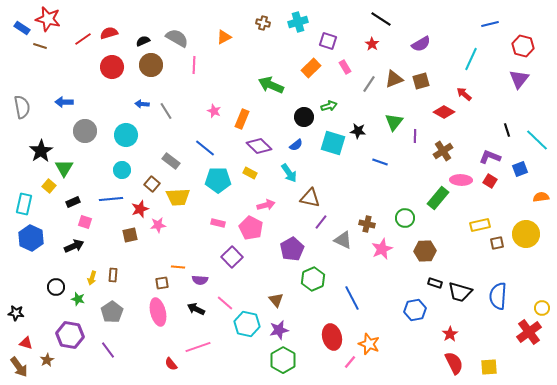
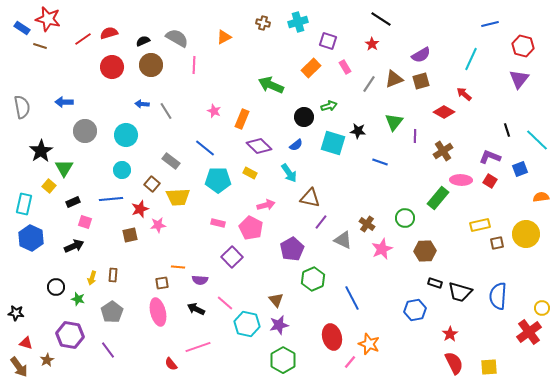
purple semicircle at (421, 44): moved 11 px down
brown cross at (367, 224): rotated 21 degrees clockwise
purple star at (279, 330): moved 5 px up
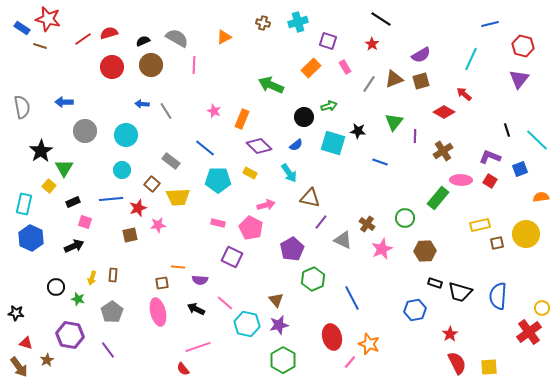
red star at (140, 209): moved 2 px left, 1 px up
purple square at (232, 257): rotated 20 degrees counterclockwise
red semicircle at (454, 363): moved 3 px right
red semicircle at (171, 364): moved 12 px right, 5 px down
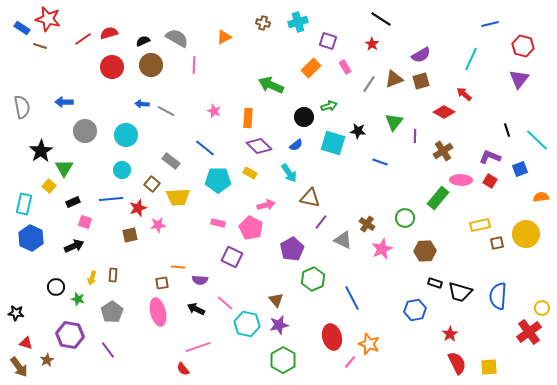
gray line at (166, 111): rotated 30 degrees counterclockwise
orange rectangle at (242, 119): moved 6 px right, 1 px up; rotated 18 degrees counterclockwise
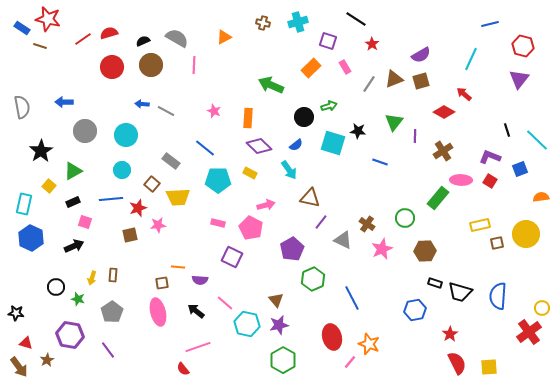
black line at (381, 19): moved 25 px left
green triangle at (64, 168): moved 9 px right, 3 px down; rotated 30 degrees clockwise
cyan arrow at (289, 173): moved 3 px up
black arrow at (196, 309): moved 2 px down; rotated 12 degrees clockwise
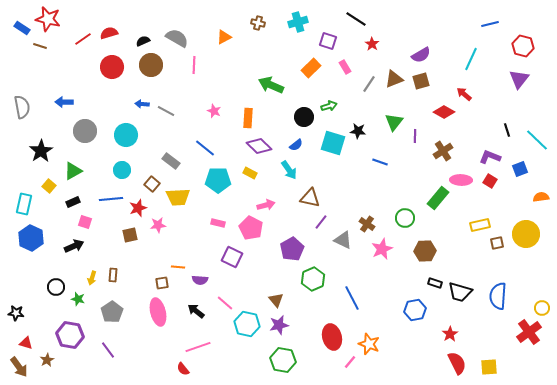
brown cross at (263, 23): moved 5 px left
green hexagon at (283, 360): rotated 20 degrees counterclockwise
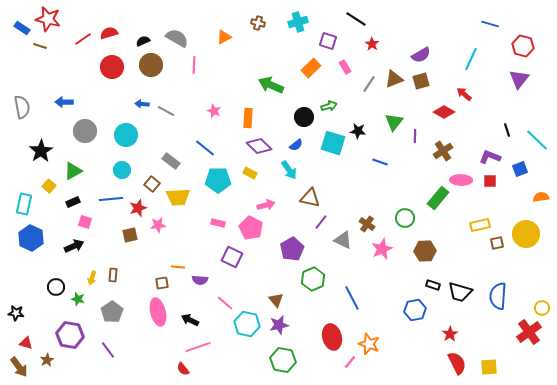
blue line at (490, 24): rotated 30 degrees clockwise
red square at (490, 181): rotated 32 degrees counterclockwise
black rectangle at (435, 283): moved 2 px left, 2 px down
black arrow at (196, 311): moved 6 px left, 9 px down; rotated 12 degrees counterclockwise
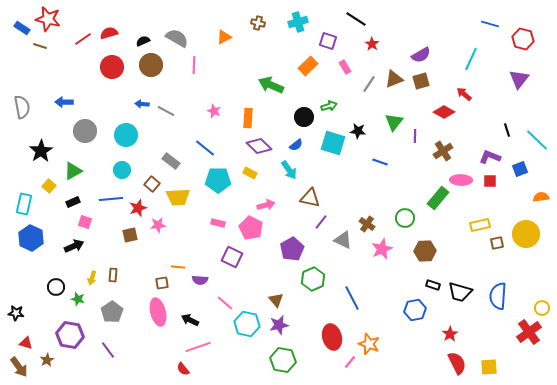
red hexagon at (523, 46): moved 7 px up
orange rectangle at (311, 68): moved 3 px left, 2 px up
